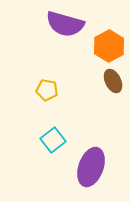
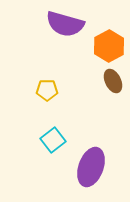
yellow pentagon: rotated 10 degrees counterclockwise
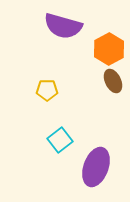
purple semicircle: moved 2 px left, 2 px down
orange hexagon: moved 3 px down
cyan square: moved 7 px right
purple ellipse: moved 5 px right
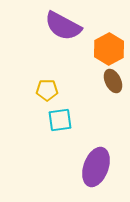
purple semicircle: rotated 12 degrees clockwise
cyan square: moved 20 px up; rotated 30 degrees clockwise
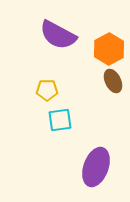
purple semicircle: moved 5 px left, 9 px down
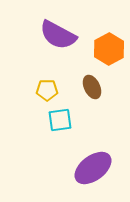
brown ellipse: moved 21 px left, 6 px down
purple ellipse: moved 3 px left, 1 px down; rotated 33 degrees clockwise
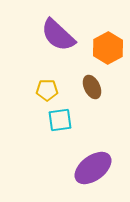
purple semicircle: rotated 15 degrees clockwise
orange hexagon: moved 1 px left, 1 px up
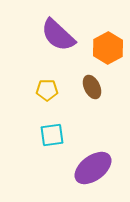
cyan square: moved 8 px left, 15 px down
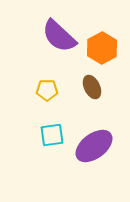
purple semicircle: moved 1 px right, 1 px down
orange hexagon: moved 6 px left
purple ellipse: moved 1 px right, 22 px up
